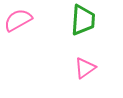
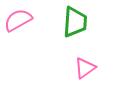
green trapezoid: moved 8 px left, 2 px down
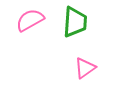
pink semicircle: moved 12 px right
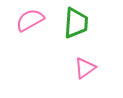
green trapezoid: moved 1 px right, 1 px down
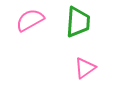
green trapezoid: moved 2 px right, 1 px up
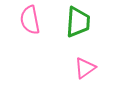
pink semicircle: rotated 72 degrees counterclockwise
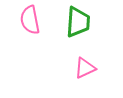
pink triangle: rotated 10 degrees clockwise
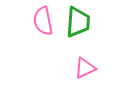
pink semicircle: moved 13 px right, 1 px down
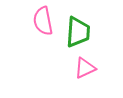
green trapezoid: moved 10 px down
